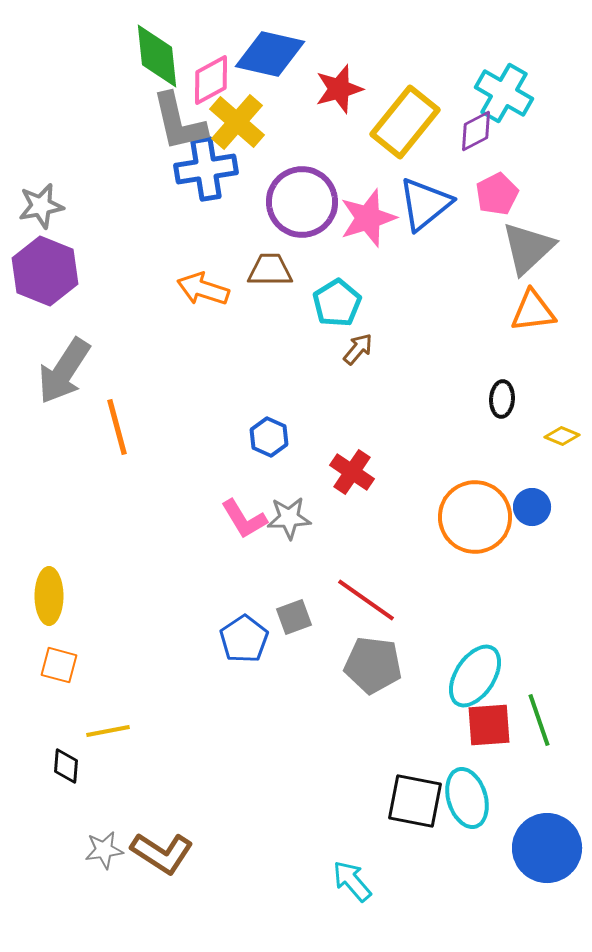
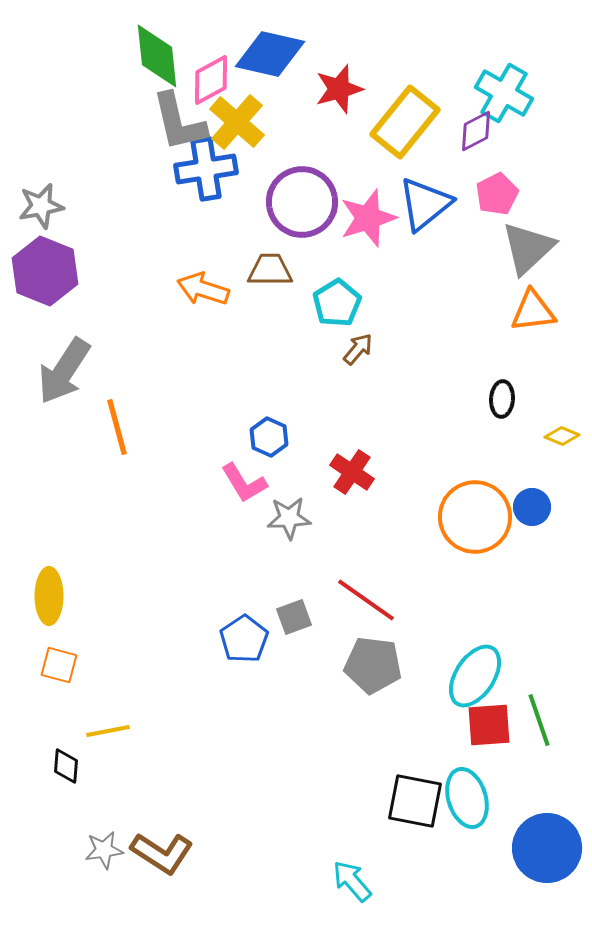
pink L-shape at (244, 519): moved 36 px up
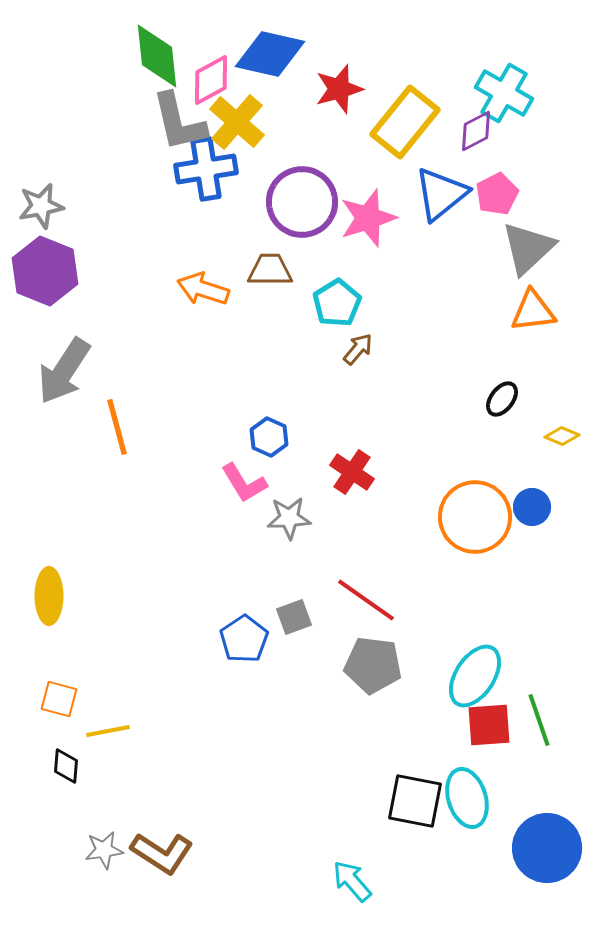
blue triangle at (425, 204): moved 16 px right, 10 px up
black ellipse at (502, 399): rotated 33 degrees clockwise
orange square at (59, 665): moved 34 px down
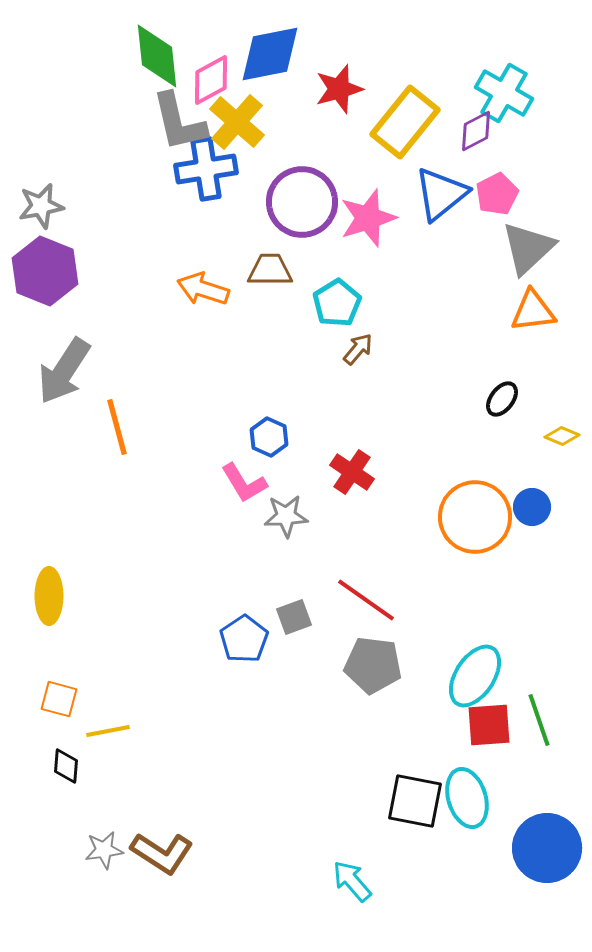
blue diamond at (270, 54): rotated 24 degrees counterclockwise
gray star at (289, 518): moved 3 px left, 2 px up
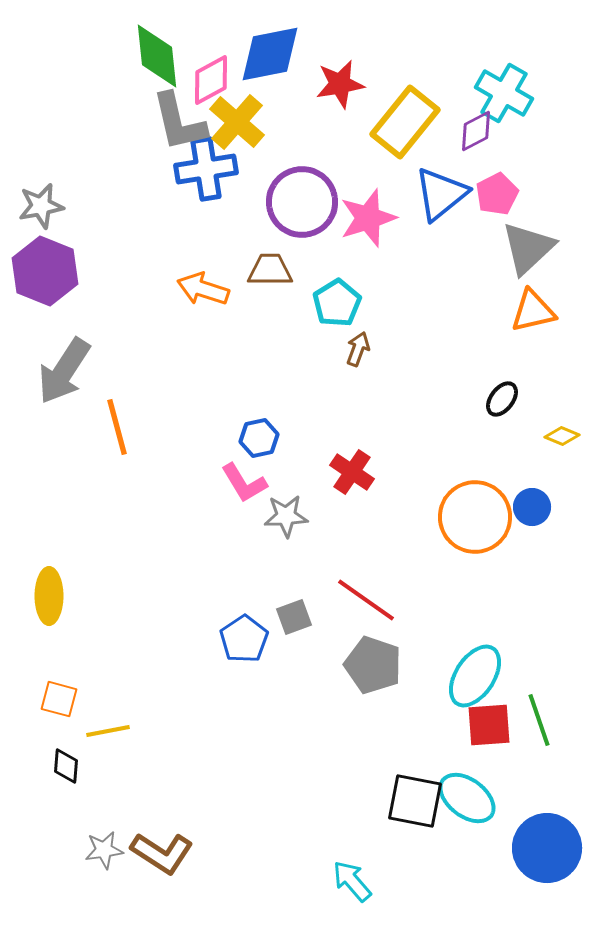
red star at (339, 89): moved 1 px right, 5 px up; rotated 6 degrees clockwise
orange triangle at (533, 311): rotated 6 degrees counterclockwise
brown arrow at (358, 349): rotated 20 degrees counterclockwise
blue hexagon at (269, 437): moved 10 px left, 1 px down; rotated 24 degrees clockwise
gray pentagon at (373, 665): rotated 12 degrees clockwise
cyan ellipse at (467, 798): rotated 36 degrees counterclockwise
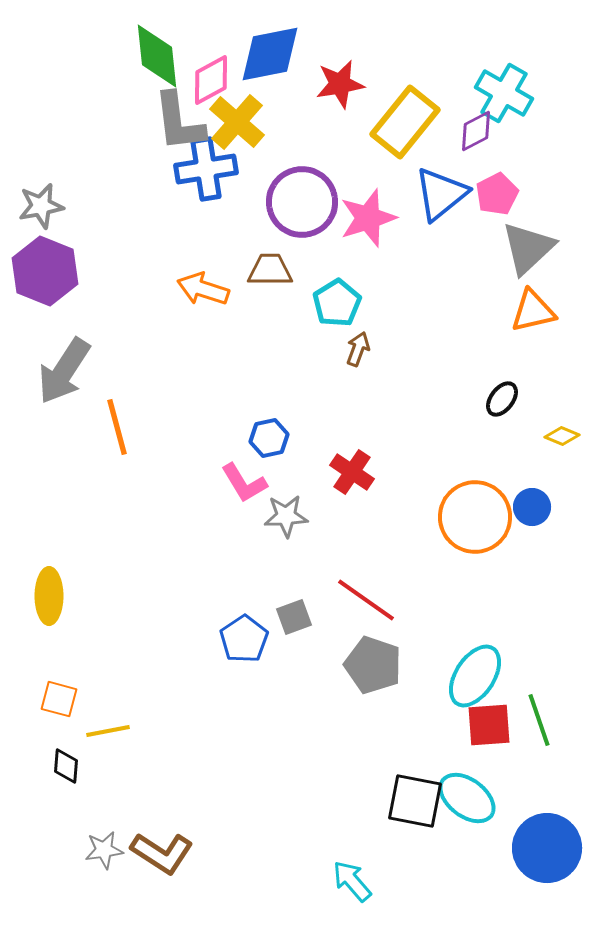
gray L-shape at (179, 122): rotated 6 degrees clockwise
blue hexagon at (259, 438): moved 10 px right
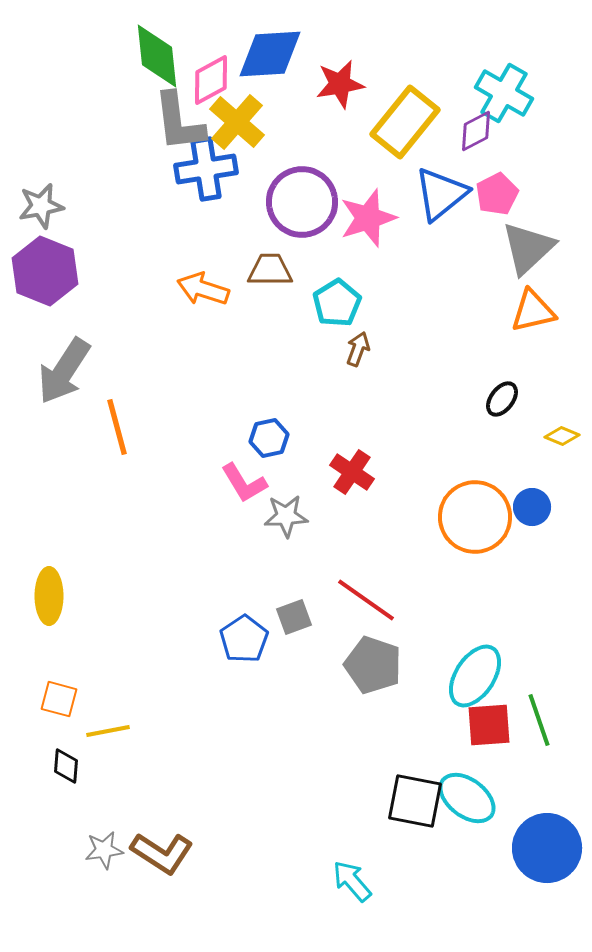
blue diamond at (270, 54): rotated 8 degrees clockwise
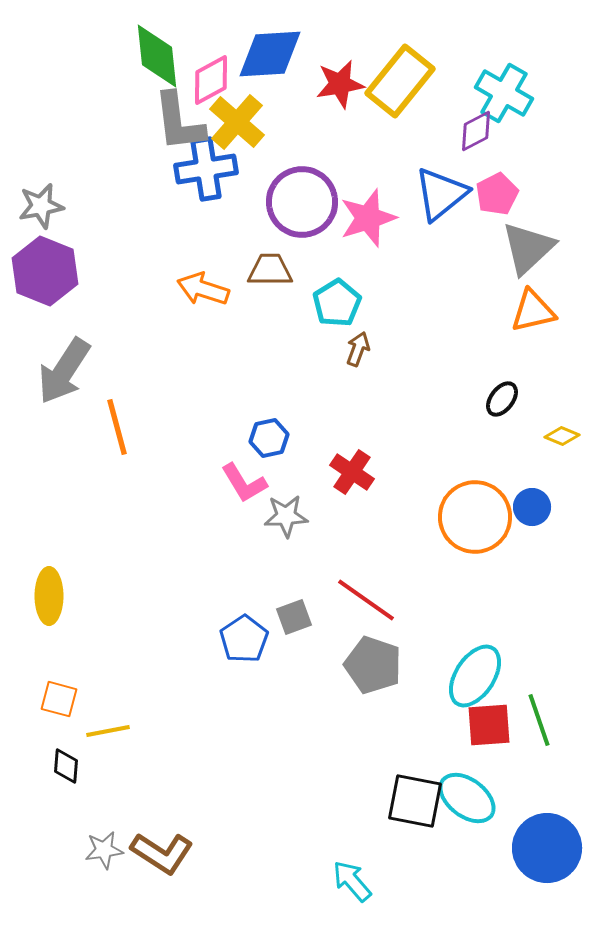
yellow rectangle at (405, 122): moved 5 px left, 41 px up
